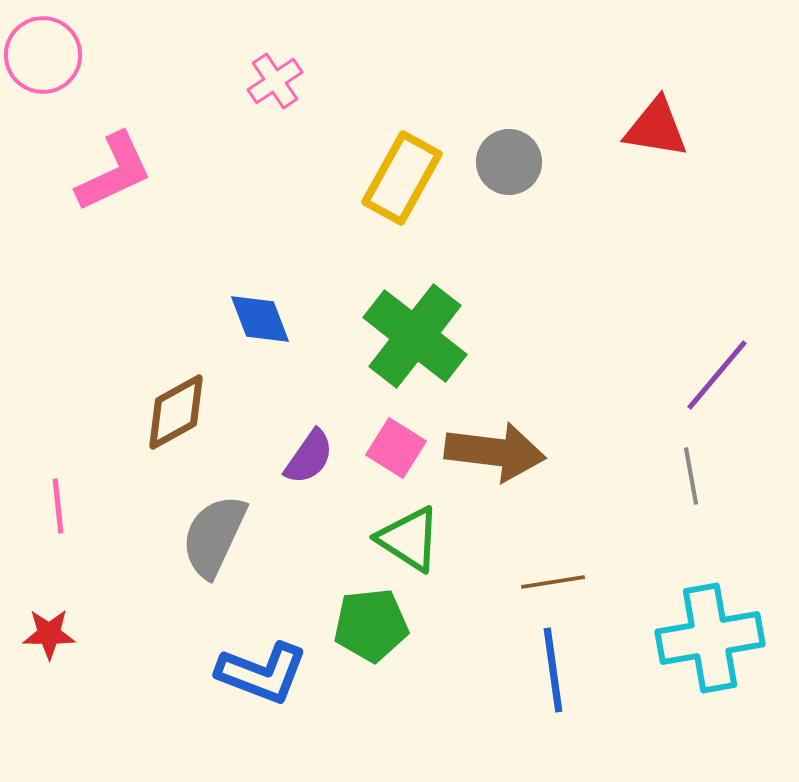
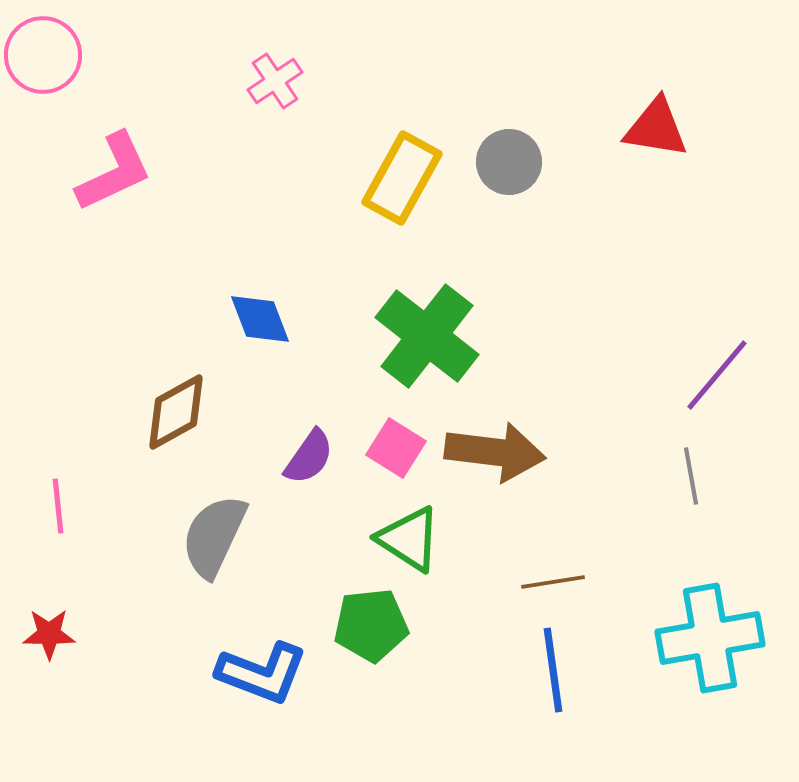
green cross: moved 12 px right
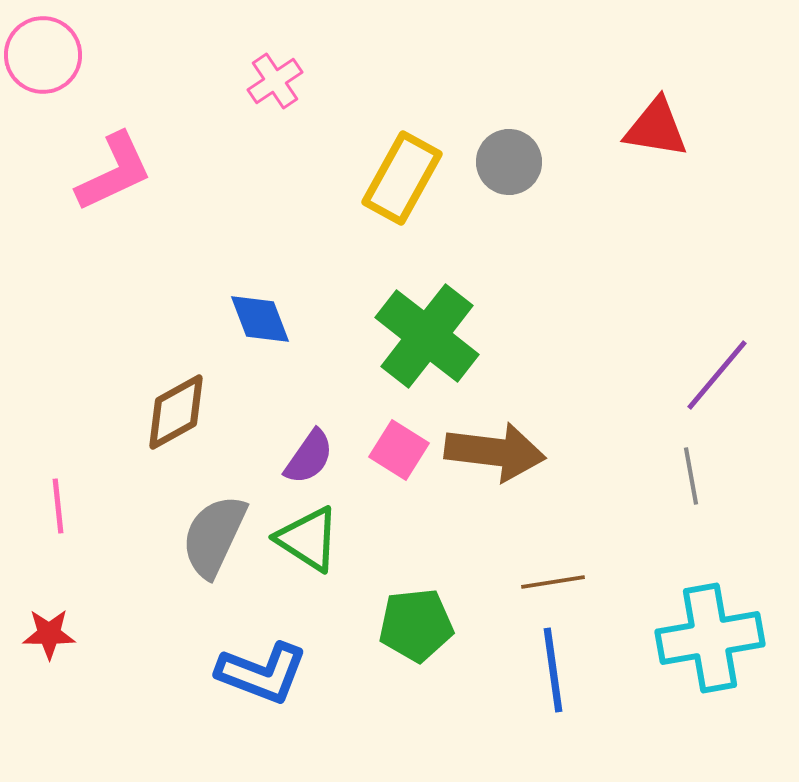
pink square: moved 3 px right, 2 px down
green triangle: moved 101 px left
green pentagon: moved 45 px right
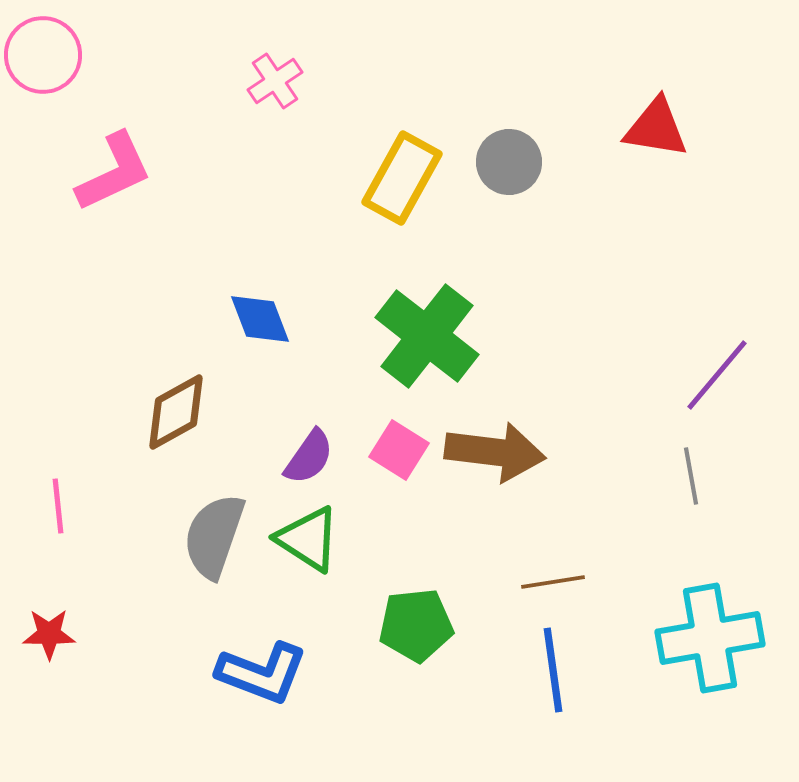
gray semicircle: rotated 6 degrees counterclockwise
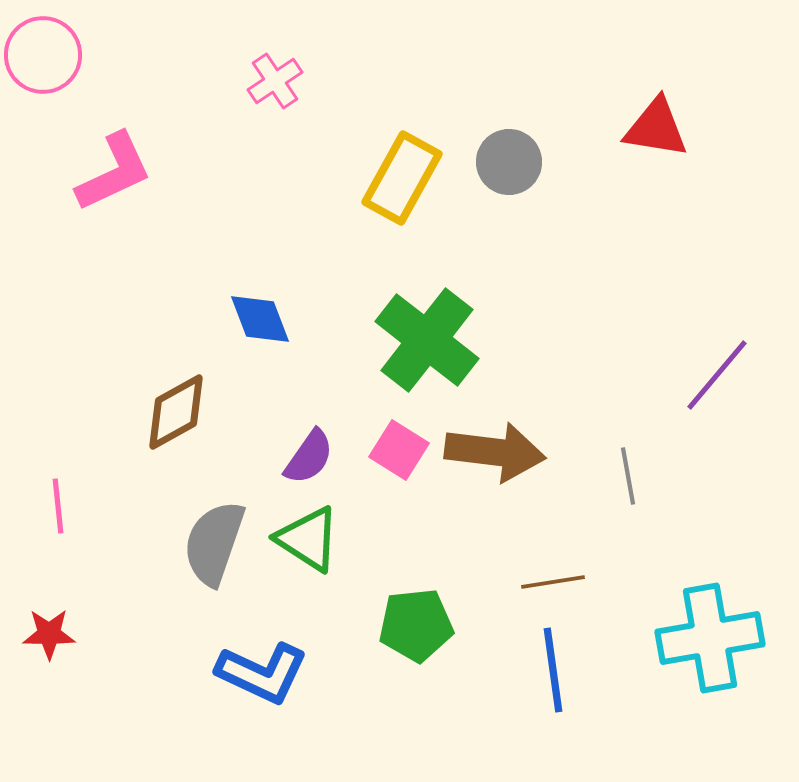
green cross: moved 4 px down
gray line: moved 63 px left
gray semicircle: moved 7 px down
blue L-shape: rotated 4 degrees clockwise
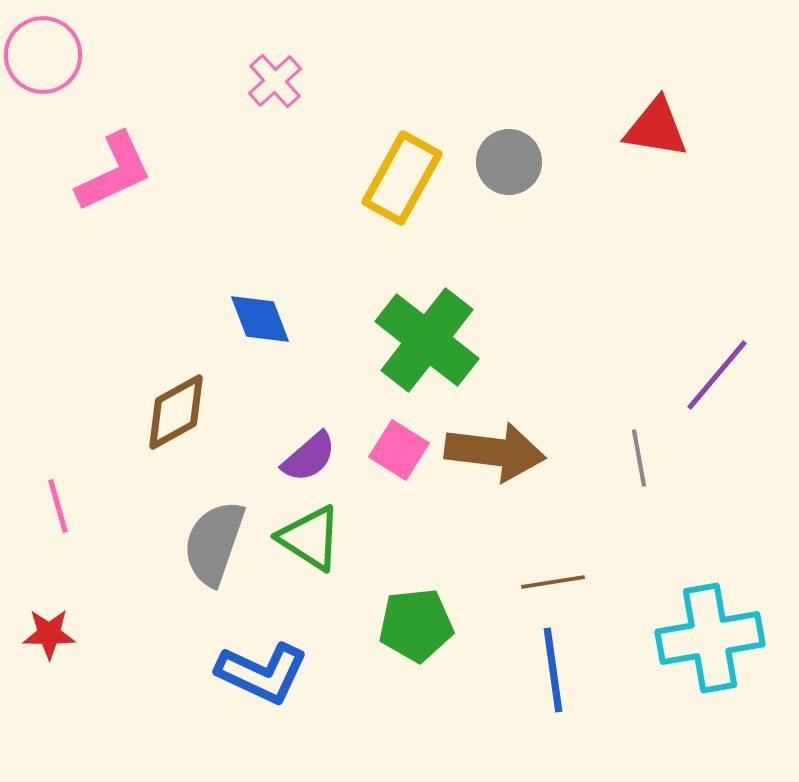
pink cross: rotated 8 degrees counterclockwise
purple semicircle: rotated 14 degrees clockwise
gray line: moved 11 px right, 18 px up
pink line: rotated 10 degrees counterclockwise
green triangle: moved 2 px right, 1 px up
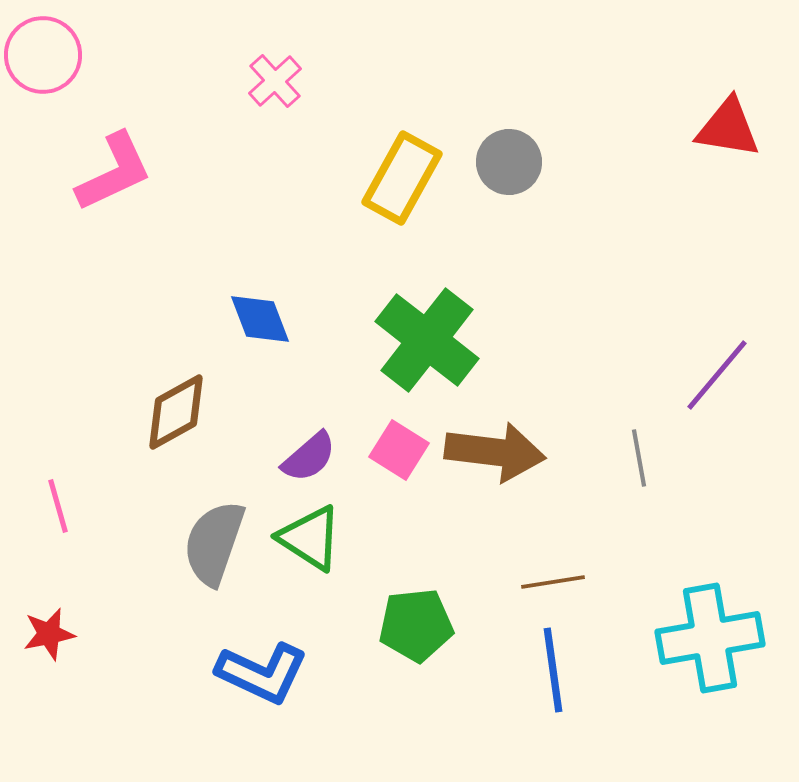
red triangle: moved 72 px right
red star: rotated 12 degrees counterclockwise
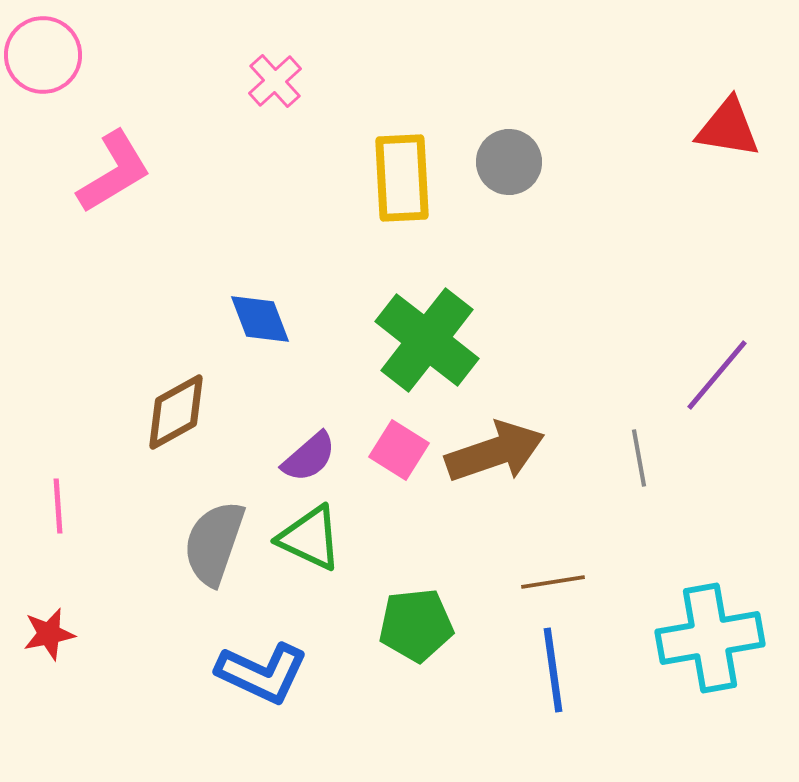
pink L-shape: rotated 6 degrees counterclockwise
yellow rectangle: rotated 32 degrees counterclockwise
brown arrow: rotated 26 degrees counterclockwise
pink line: rotated 12 degrees clockwise
green triangle: rotated 8 degrees counterclockwise
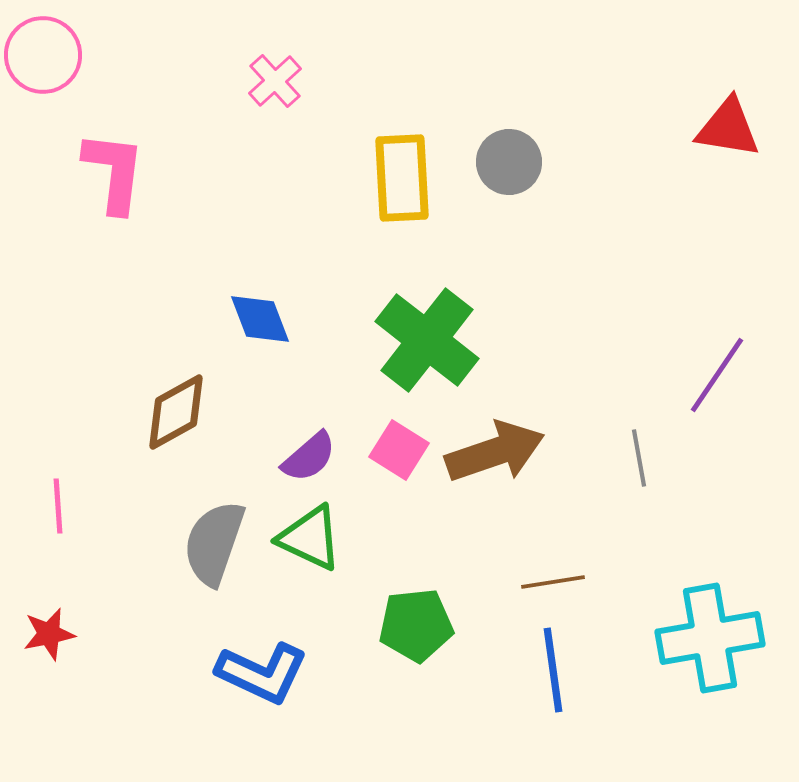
pink L-shape: rotated 52 degrees counterclockwise
purple line: rotated 6 degrees counterclockwise
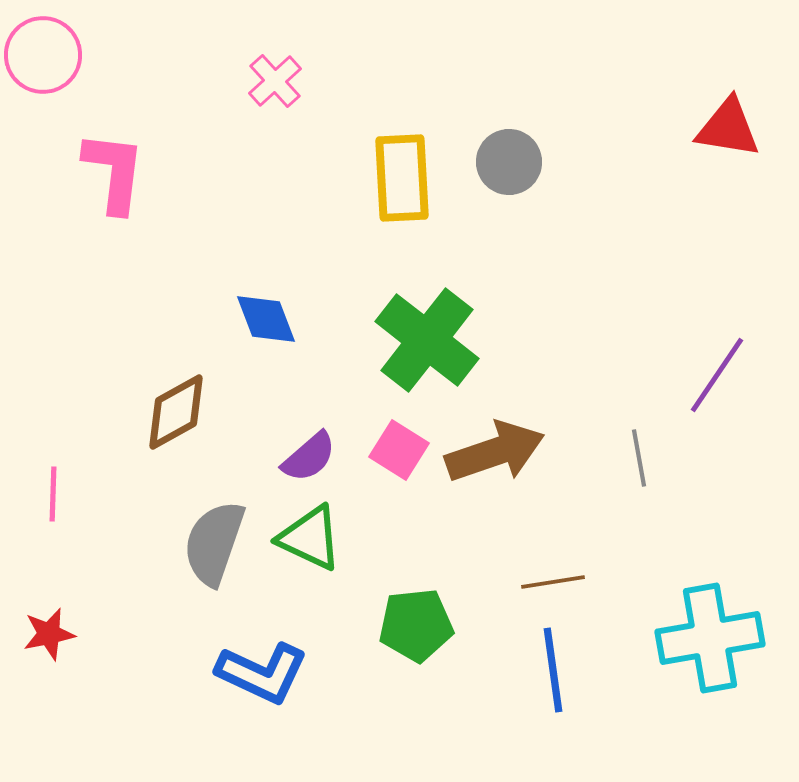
blue diamond: moved 6 px right
pink line: moved 5 px left, 12 px up; rotated 6 degrees clockwise
